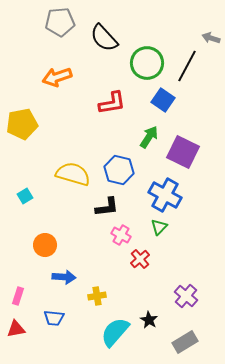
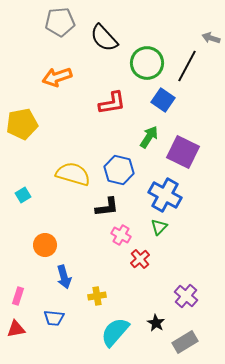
cyan square: moved 2 px left, 1 px up
blue arrow: rotated 70 degrees clockwise
black star: moved 7 px right, 3 px down
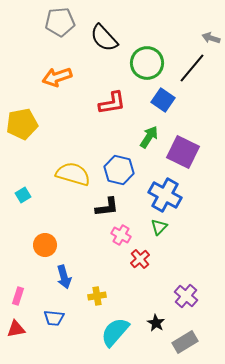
black line: moved 5 px right, 2 px down; rotated 12 degrees clockwise
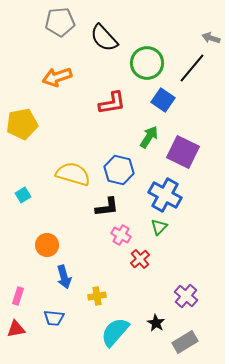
orange circle: moved 2 px right
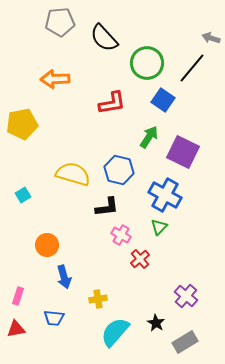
orange arrow: moved 2 px left, 2 px down; rotated 16 degrees clockwise
yellow cross: moved 1 px right, 3 px down
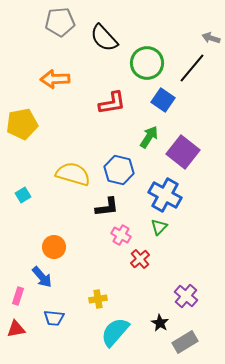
purple square: rotated 12 degrees clockwise
orange circle: moved 7 px right, 2 px down
blue arrow: moved 22 px left; rotated 25 degrees counterclockwise
black star: moved 4 px right
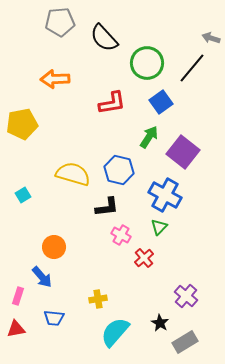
blue square: moved 2 px left, 2 px down; rotated 20 degrees clockwise
red cross: moved 4 px right, 1 px up
